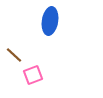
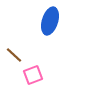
blue ellipse: rotated 8 degrees clockwise
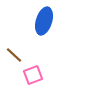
blue ellipse: moved 6 px left
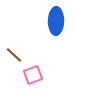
blue ellipse: moved 12 px right; rotated 16 degrees counterclockwise
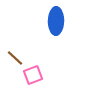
brown line: moved 1 px right, 3 px down
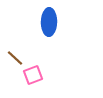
blue ellipse: moved 7 px left, 1 px down
